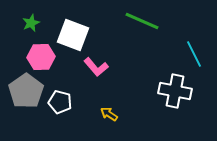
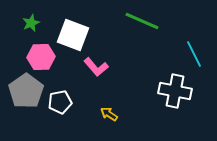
white pentagon: rotated 25 degrees counterclockwise
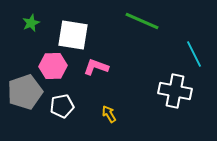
white square: rotated 12 degrees counterclockwise
pink hexagon: moved 12 px right, 9 px down
pink L-shape: rotated 150 degrees clockwise
gray pentagon: moved 1 px left, 1 px down; rotated 16 degrees clockwise
white pentagon: moved 2 px right, 4 px down
yellow arrow: rotated 24 degrees clockwise
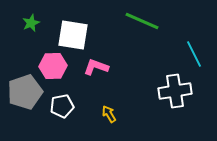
white cross: rotated 20 degrees counterclockwise
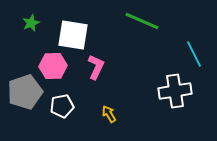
pink L-shape: rotated 95 degrees clockwise
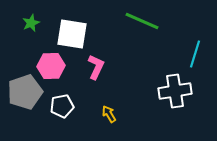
white square: moved 1 px left, 1 px up
cyan line: moved 1 px right; rotated 44 degrees clockwise
pink hexagon: moved 2 px left
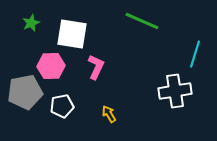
gray pentagon: rotated 8 degrees clockwise
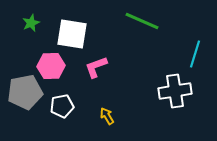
pink L-shape: rotated 135 degrees counterclockwise
yellow arrow: moved 2 px left, 2 px down
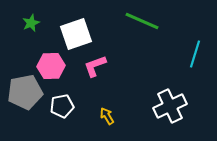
white square: moved 4 px right; rotated 28 degrees counterclockwise
pink L-shape: moved 1 px left, 1 px up
white cross: moved 5 px left, 15 px down; rotated 16 degrees counterclockwise
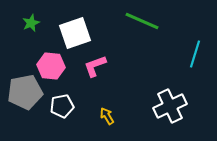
white square: moved 1 px left, 1 px up
pink hexagon: rotated 8 degrees clockwise
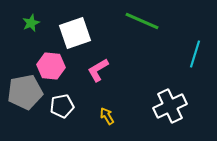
pink L-shape: moved 3 px right, 4 px down; rotated 10 degrees counterclockwise
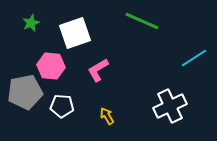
cyan line: moved 1 px left, 4 px down; rotated 40 degrees clockwise
white pentagon: rotated 15 degrees clockwise
